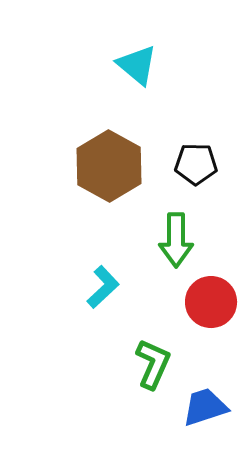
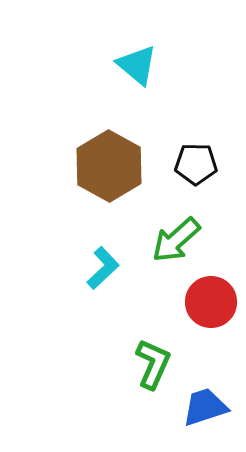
green arrow: rotated 48 degrees clockwise
cyan L-shape: moved 19 px up
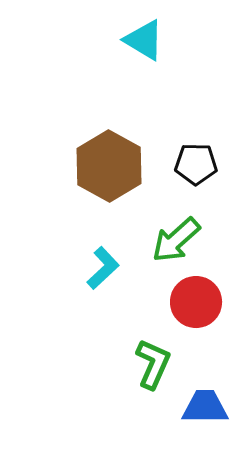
cyan triangle: moved 7 px right, 25 px up; rotated 9 degrees counterclockwise
red circle: moved 15 px left
blue trapezoid: rotated 18 degrees clockwise
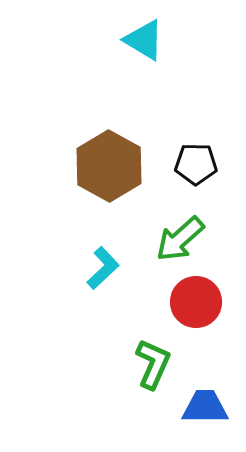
green arrow: moved 4 px right, 1 px up
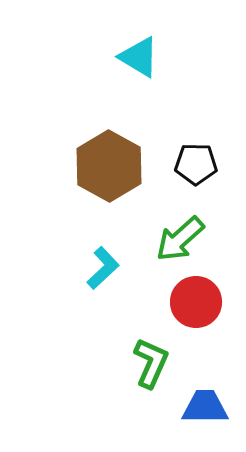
cyan triangle: moved 5 px left, 17 px down
green L-shape: moved 2 px left, 1 px up
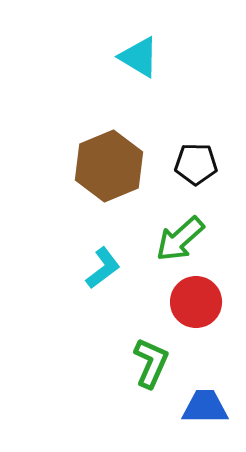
brown hexagon: rotated 8 degrees clockwise
cyan L-shape: rotated 6 degrees clockwise
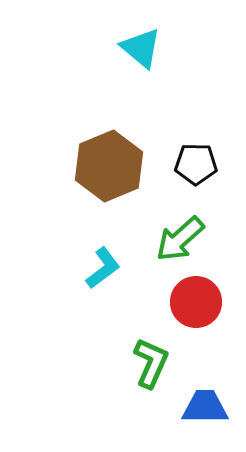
cyan triangle: moved 2 px right, 9 px up; rotated 9 degrees clockwise
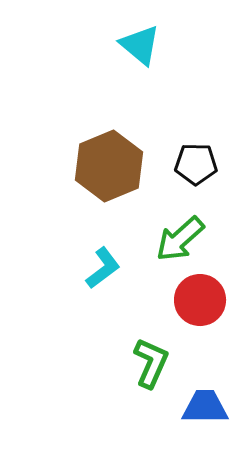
cyan triangle: moved 1 px left, 3 px up
red circle: moved 4 px right, 2 px up
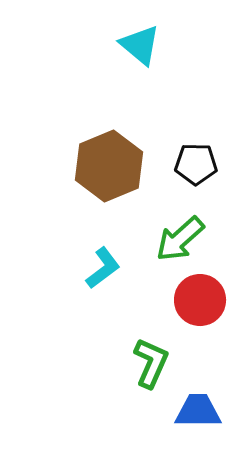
blue trapezoid: moved 7 px left, 4 px down
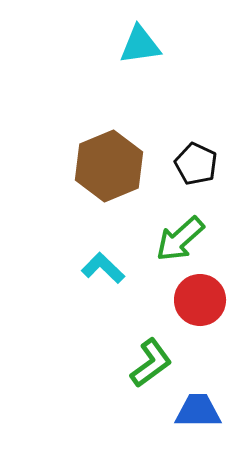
cyan triangle: rotated 48 degrees counterclockwise
black pentagon: rotated 24 degrees clockwise
cyan L-shape: rotated 99 degrees counterclockwise
green L-shape: rotated 30 degrees clockwise
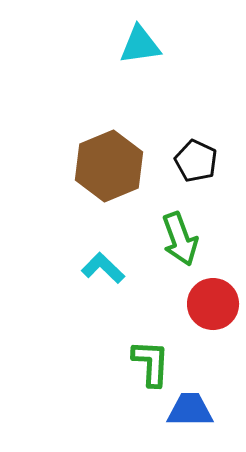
black pentagon: moved 3 px up
green arrow: rotated 68 degrees counterclockwise
red circle: moved 13 px right, 4 px down
green L-shape: rotated 51 degrees counterclockwise
blue trapezoid: moved 8 px left, 1 px up
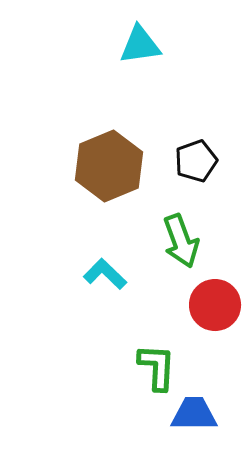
black pentagon: rotated 27 degrees clockwise
green arrow: moved 1 px right, 2 px down
cyan L-shape: moved 2 px right, 6 px down
red circle: moved 2 px right, 1 px down
green L-shape: moved 6 px right, 4 px down
blue trapezoid: moved 4 px right, 4 px down
